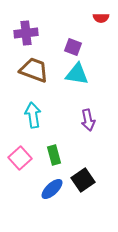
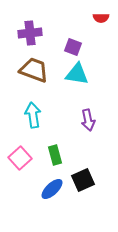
purple cross: moved 4 px right
green rectangle: moved 1 px right
black square: rotated 10 degrees clockwise
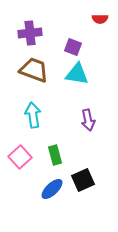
red semicircle: moved 1 px left, 1 px down
pink square: moved 1 px up
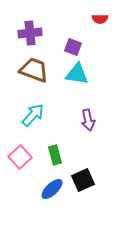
cyan arrow: rotated 50 degrees clockwise
